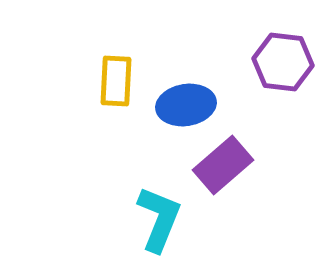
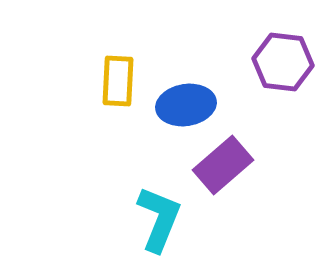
yellow rectangle: moved 2 px right
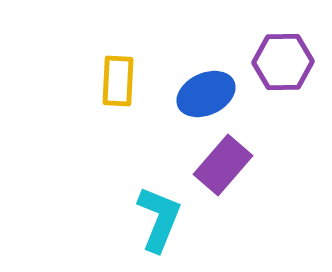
purple hexagon: rotated 8 degrees counterclockwise
blue ellipse: moved 20 px right, 11 px up; rotated 16 degrees counterclockwise
purple rectangle: rotated 8 degrees counterclockwise
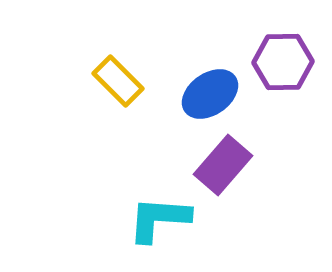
yellow rectangle: rotated 48 degrees counterclockwise
blue ellipse: moved 4 px right; rotated 10 degrees counterclockwise
cyan L-shape: rotated 108 degrees counterclockwise
